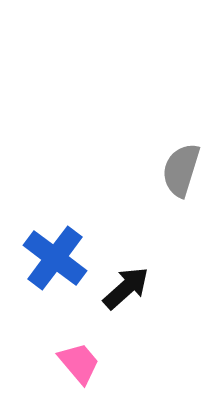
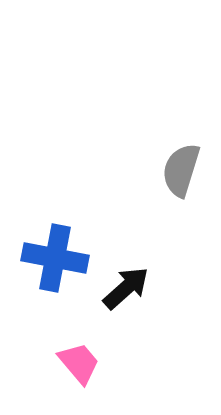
blue cross: rotated 26 degrees counterclockwise
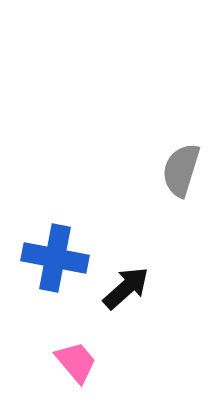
pink trapezoid: moved 3 px left, 1 px up
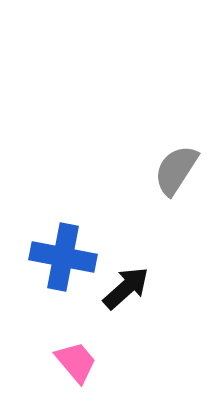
gray semicircle: moved 5 px left; rotated 16 degrees clockwise
blue cross: moved 8 px right, 1 px up
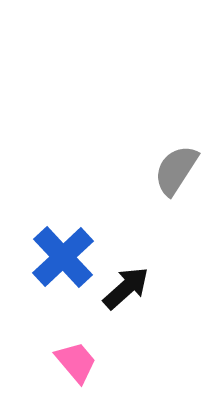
blue cross: rotated 36 degrees clockwise
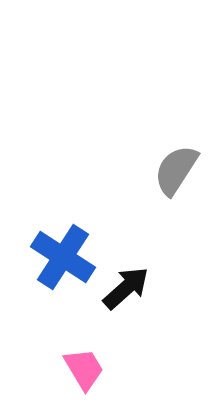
blue cross: rotated 14 degrees counterclockwise
pink trapezoid: moved 8 px right, 7 px down; rotated 9 degrees clockwise
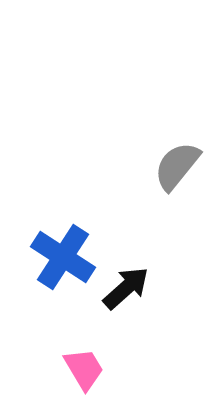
gray semicircle: moved 1 px right, 4 px up; rotated 6 degrees clockwise
